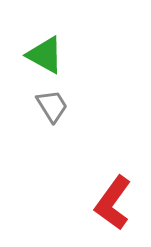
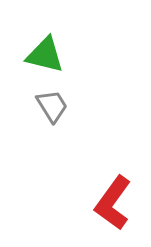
green triangle: rotated 15 degrees counterclockwise
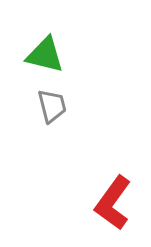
gray trapezoid: rotated 18 degrees clockwise
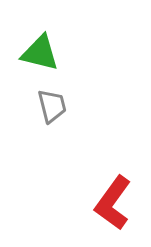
green triangle: moved 5 px left, 2 px up
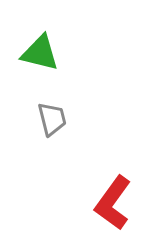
gray trapezoid: moved 13 px down
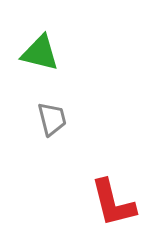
red L-shape: rotated 50 degrees counterclockwise
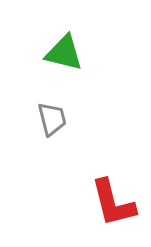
green triangle: moved 24 px right
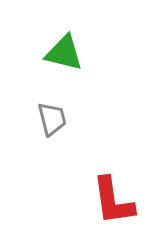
red L-shape: moved 2 px up; rotated 6 degrees clockwise
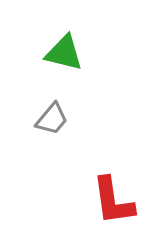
gray trapezoid: rotated 54 degrees clockwise
